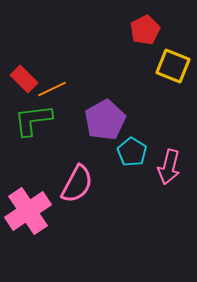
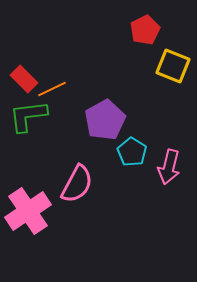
green L-shape: moved 5 px left, 4 px up
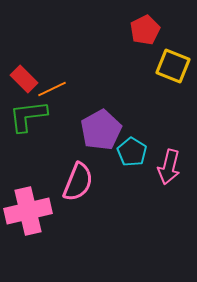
purple pentagon: moved 4 px left, 10 px down
pink semicircle: moved 1 px right, 2 px up; rotated 6 degrees counterclockwise
pink cross: rotated 21 degrees clockwise
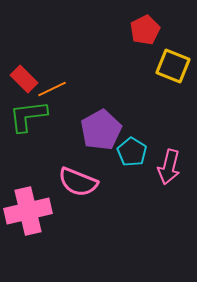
pink semicircle: rotated 90 degrees clockwise
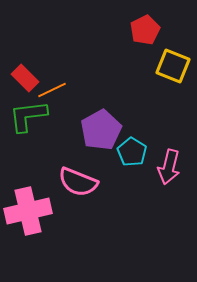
red rectangle: moved 1 px right, 1 px up
orange line: moved 1 px down
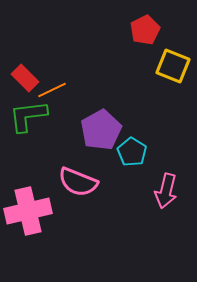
pink arrow: moved 3 px left, 24 px down
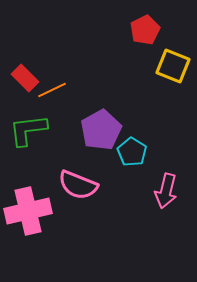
green L-shape: moved 14 px down
pink semicircle: moved 3 px down
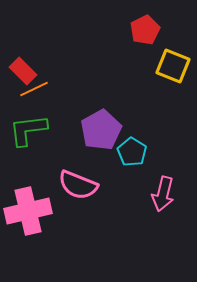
red rectangle: moved 2 px left, 7 px up
orange line: moved 18 px left, 1 px up
pink arrow: moved 3 px left, 3 px down
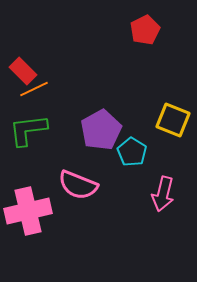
yellow square: moved 54 px down
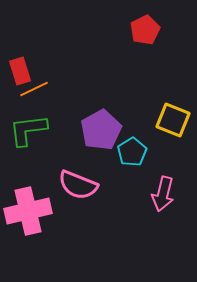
red rectangle: moved 3 px left; rotated 28 degrees clockwise
cyan pentagon: rotated 8 degrees clockwise
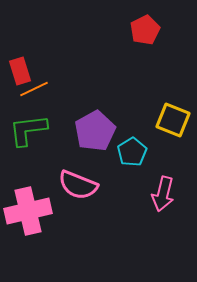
purple pentagon: moved 6 px left, 1 px down
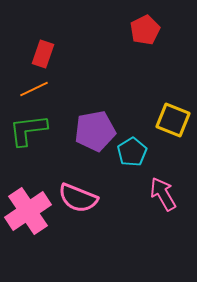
red rectangle: moved 23 px right, 17 px up; rotated 36 degrees clockwise
purple pentagon: rotated 18 degrees clockwise
pink semicircle: moved 13 px down
pink arrow: rotated 136 degrees clockwise
pink cross: rotated 21 degrees counterclockwise
